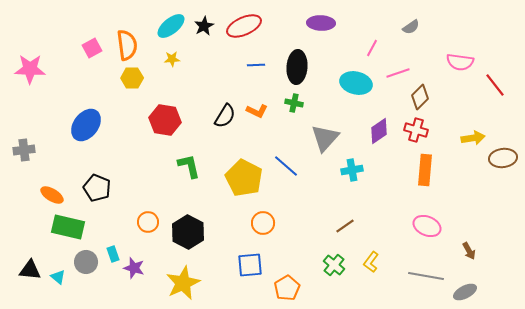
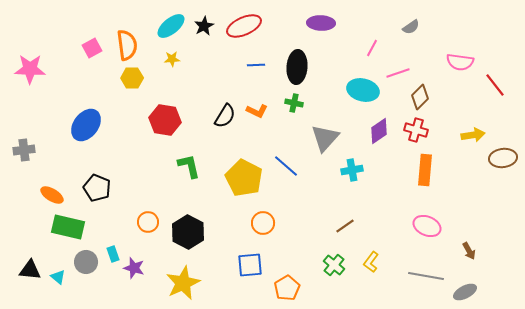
cyan ellipse at (356, 83): moved 7 px right, 7 px down
yellow arrow at (473, 138): moved 3 px up
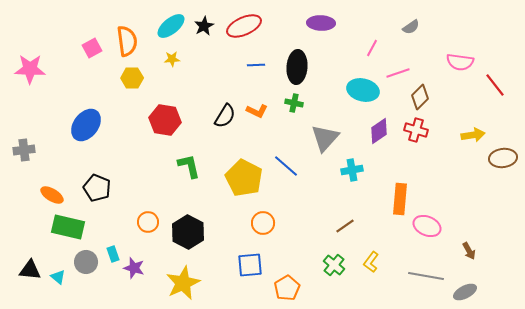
orange semicircle at (127, 45): moved 4 px up
orange rectangle at (425, 170): moved 25 px left, 29 px down
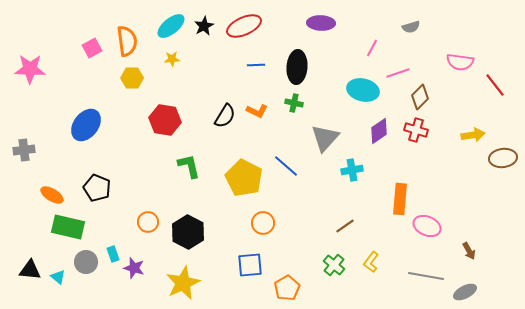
gray semicircle at (411, 27): rotated 18 degrees clockwise
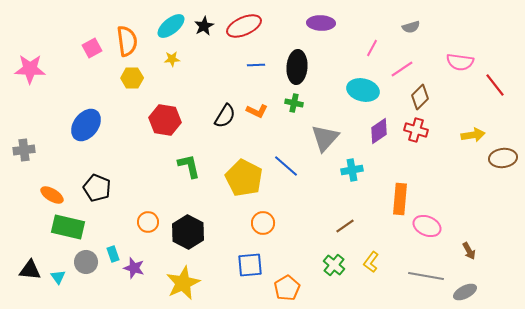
pink line at (398, 73): moved 4 px right, 4 px up; rotated 15 degrees counterclockwise
cyan triangle at (58, 277): rotated 14 degrees clockwise
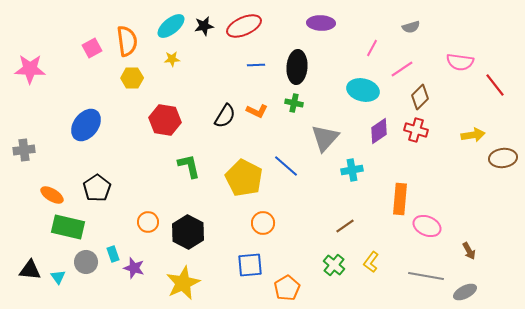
black star at (204, 26): rotated 18 degrees clockwise
black pentagon at (97, 188): rotated 16 degrees clockwise
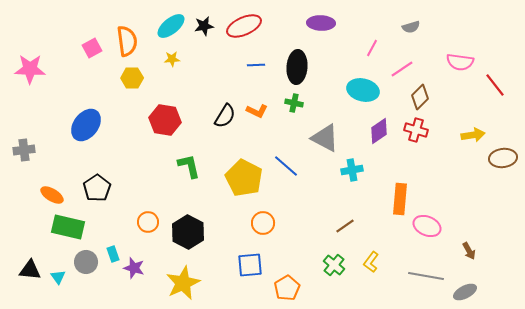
gray triangle at (325, 138): rotated 44 degrees counterclockwise
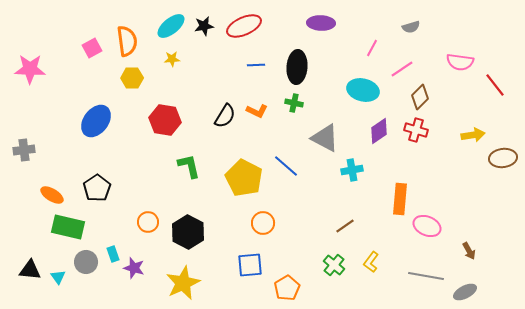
blue ellipse at (86, 125): moved 10 px right, 4 px up
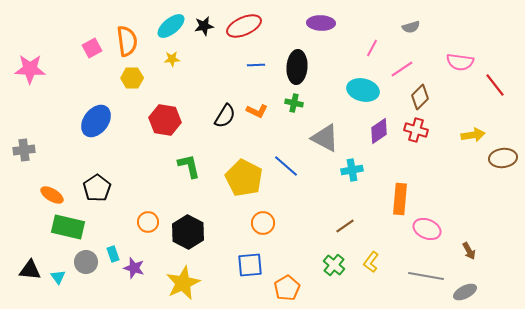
pink ellipse at (427, 226): moved 3 px down
